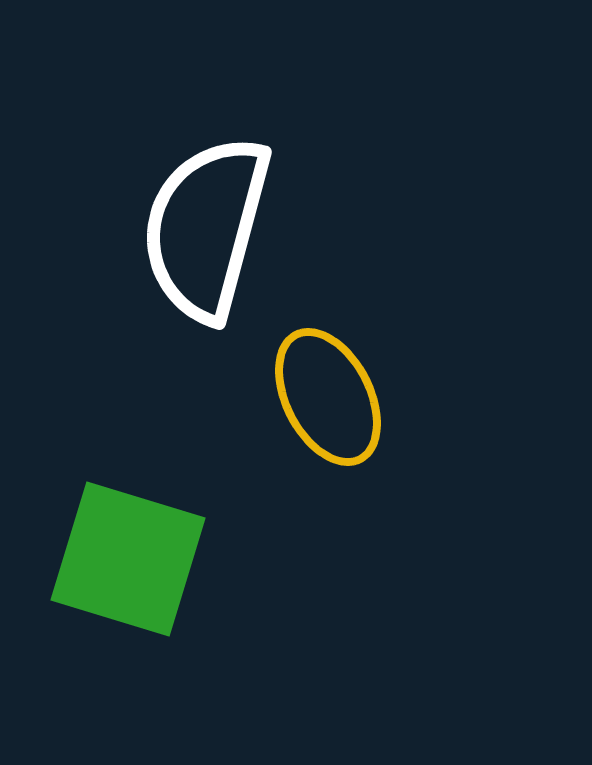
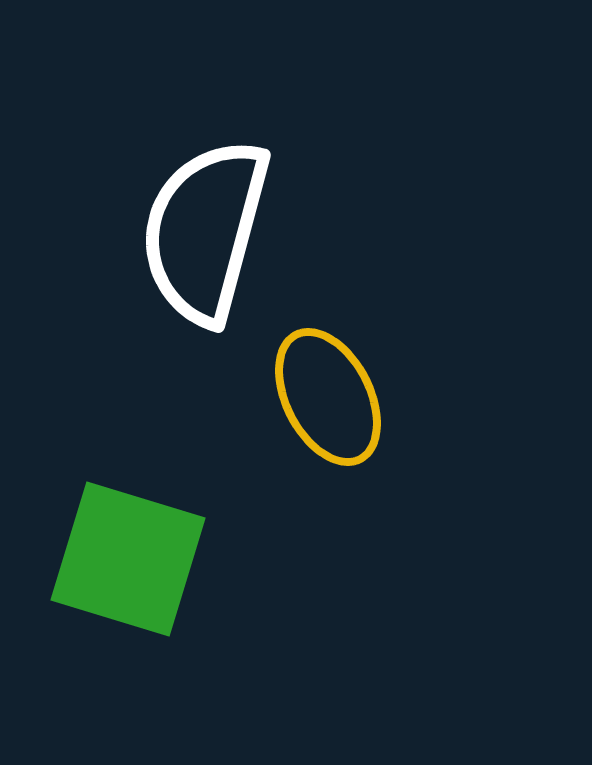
white semicircle: moved 1 px left, 3 px down
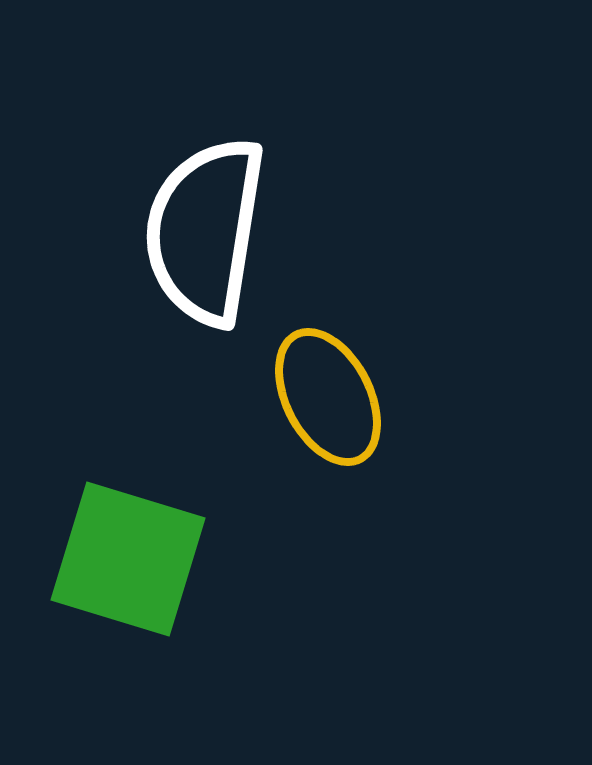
white semicircle: rotated 6 degrees counterclockwise
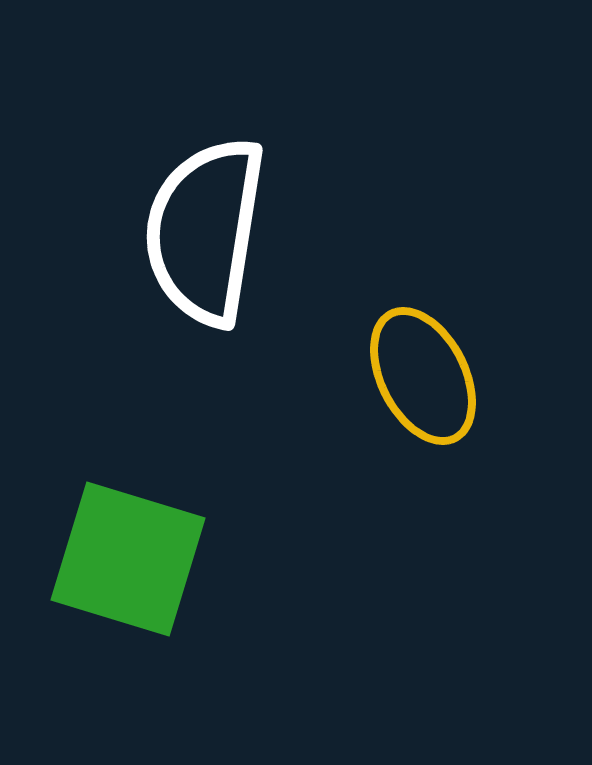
yellow ellipse: moved 95 px right, 21 px up
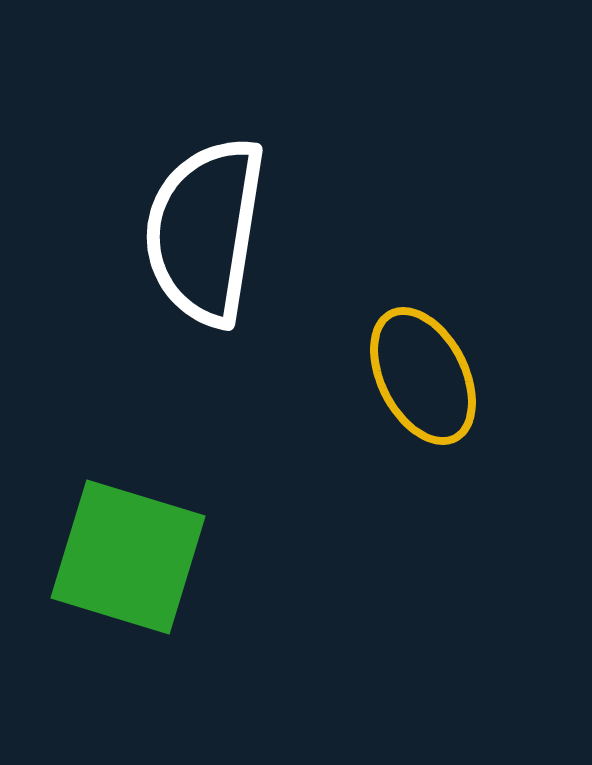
green square: moved 2 px up
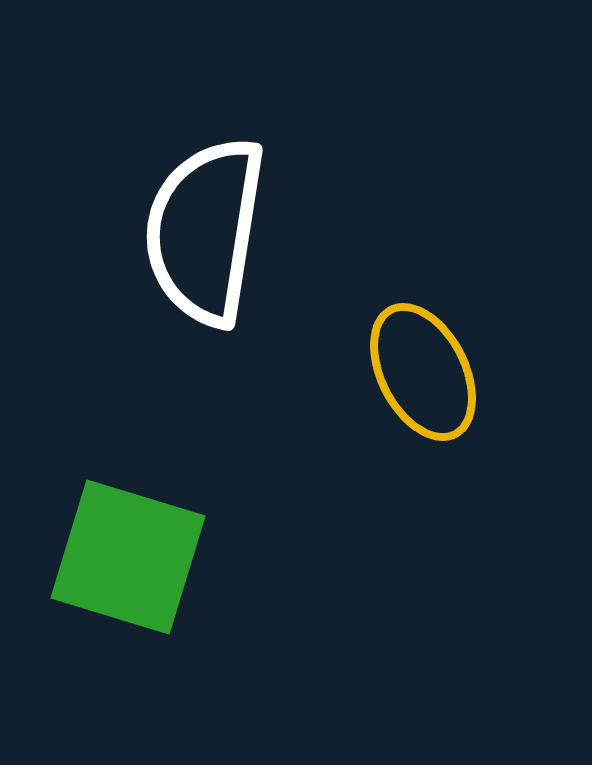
yellow ellipse: moved 4 px up
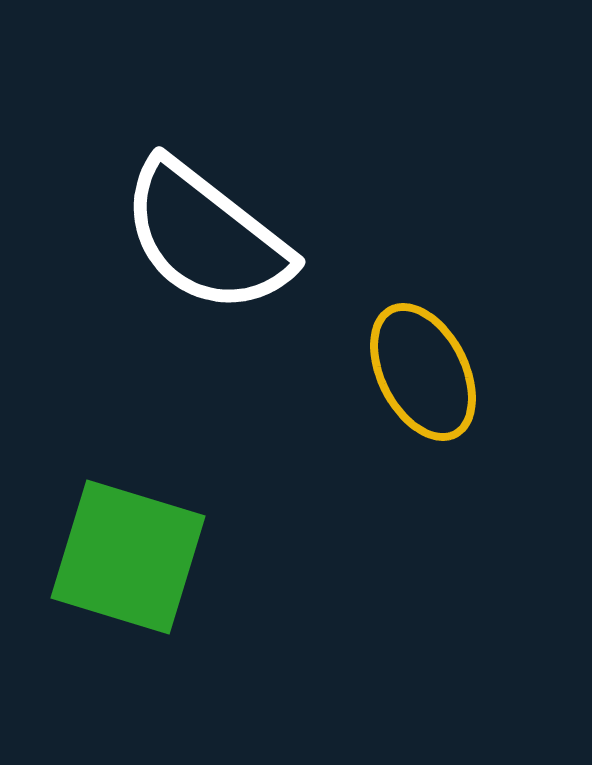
white semicircle: moved 1 px right, 6 px down; rotated 61 degrees counterclockwise
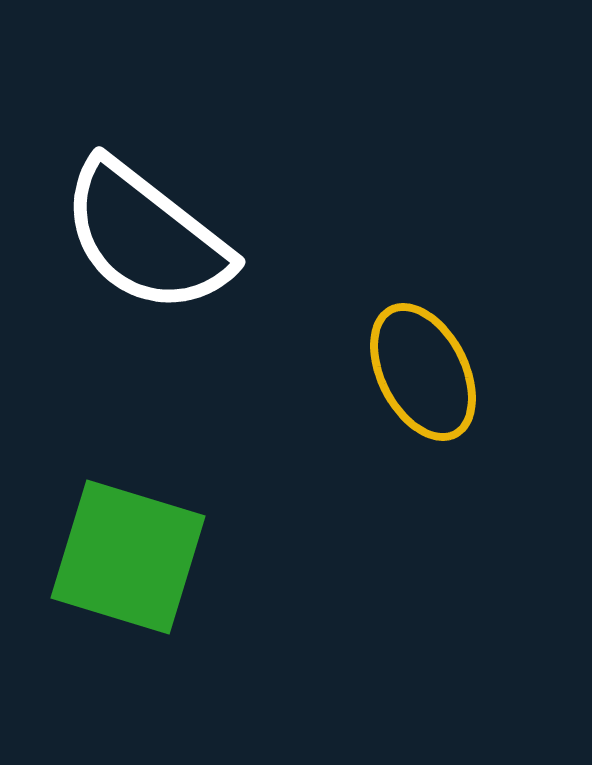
white semicircle: moved 60 px left
